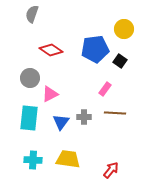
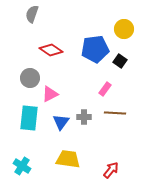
cyan cross: moved 11 px left, 6 px down; rotated 30 degrees clockwise
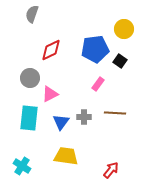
red diamond: rotated 60 degrees counterclockwise
pink rectangle: moved 7 px left, 5 px up
yellow trapezoid: moved 2 px left, 3 px up
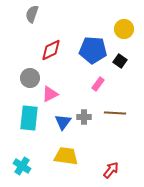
blue pentagon: moved 2 px left, 1 px down; rotated 12 degrees clockwise
blue triangle: moved 2 px right
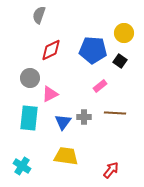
gray semicircle: moved 7 px right, 1 px down
yellow circle: moved 4 px down
pink rectangle: moved 2 px right, 2 px down; rotated 16 degrees clockwise
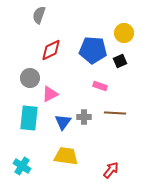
black square: rotated 32 degrees clockwise
pink rectangle: rotated 56 degrees clockwise
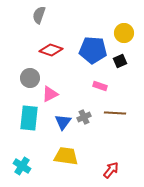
red diamond: rotated 45 degrees clockwise
gray cross: rotated 24 degrees counterclockwise
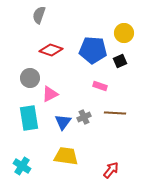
cyan rectangle: rotated 15 degrees counterclockwise
